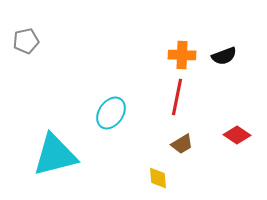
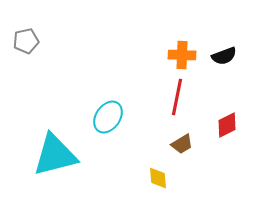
cyan ellipse: moved 3 px left, 4 px down
red diamond: moved 10 px left, 10 px up; rotated 60 degrees counterclockwise
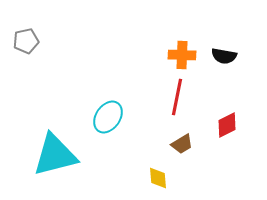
black semicircle: rotated 30 degrees clockwise
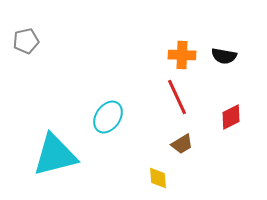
red line: rotated 36 degrees counterclockwise
red diamond: moved 4 px right, 8 px up
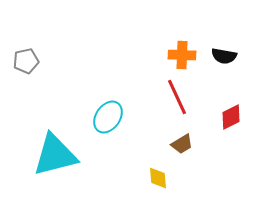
gray pentagon: moved 20 px down
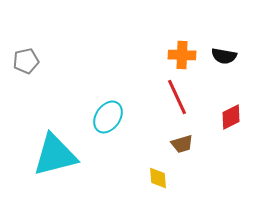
brown trapezoid: rotated 15 degrees clockwise
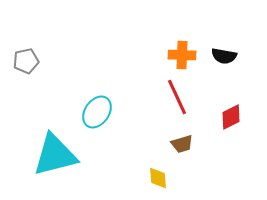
cyan ellipse: moved 11 px left, 5 px up
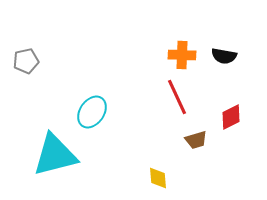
cyan ellipse: moved 5 px left
brown trapezoid: moved 14 px right, 4 px up
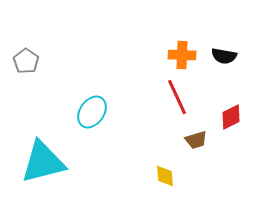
gray pentagon: rotated 25 degrees counterclockwise
cyan triangle: moved 12 px left, 7 px down
yellow diamond: moved 7 px right, 2 px up
